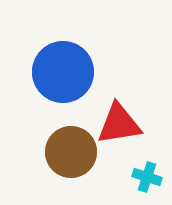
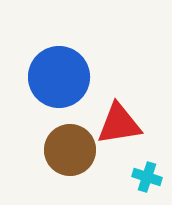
blue circle: moved 4 px left, 5 px down
brown circle: moved 1 px left, 2 px up
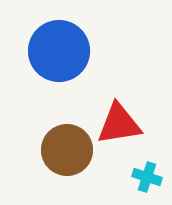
blue circle: moved 26 px up
brown circle: moved 3 px left
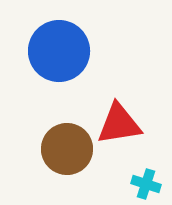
brown circle: moved 1 px up
cyan cross: moved 1 px left, 7 px down
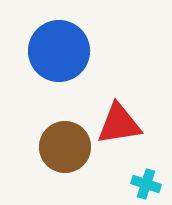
brown circle: moved 2 px left, 2 px up
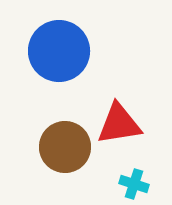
cyan cross: moved 12 px left
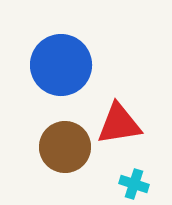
blue circle: moved 2 px right, 14 px down
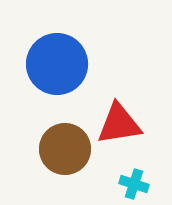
blue circle: moved 4 px left, 1 px up
brown circle: moved 2 px down
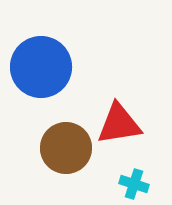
blue circle: moved 16 px left, 3 px down
brown circle: moved 1 px right, 1 px up
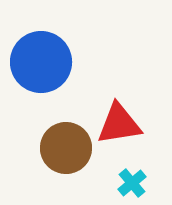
blue circle: moved 5 px up
cyan cross: moved 2 px left, 1 px up; rotated 32 degrees clockwise
